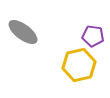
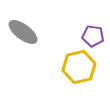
yellow hexagon: moved 2 px down
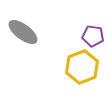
yellow hexagon: moved 3 px right; rotated 8 degrees counterclockwise
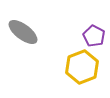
purple pentagon: moved 1 px right; rotated 20 degrees clockwise
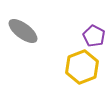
gray ellipse: moved 1 px up
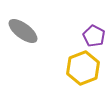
yellow hexagon: moved 1 px right, 1 px down
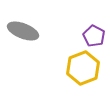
gray ellipse: rotated 16 degrees counterclockwise
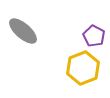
gray ellipse: rotated 20 degrees clockwise
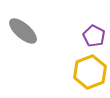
yellow hexagon: moved 7 px right, 4 px down
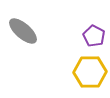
yellow hexagon: rotated 20 degrees clockwise
